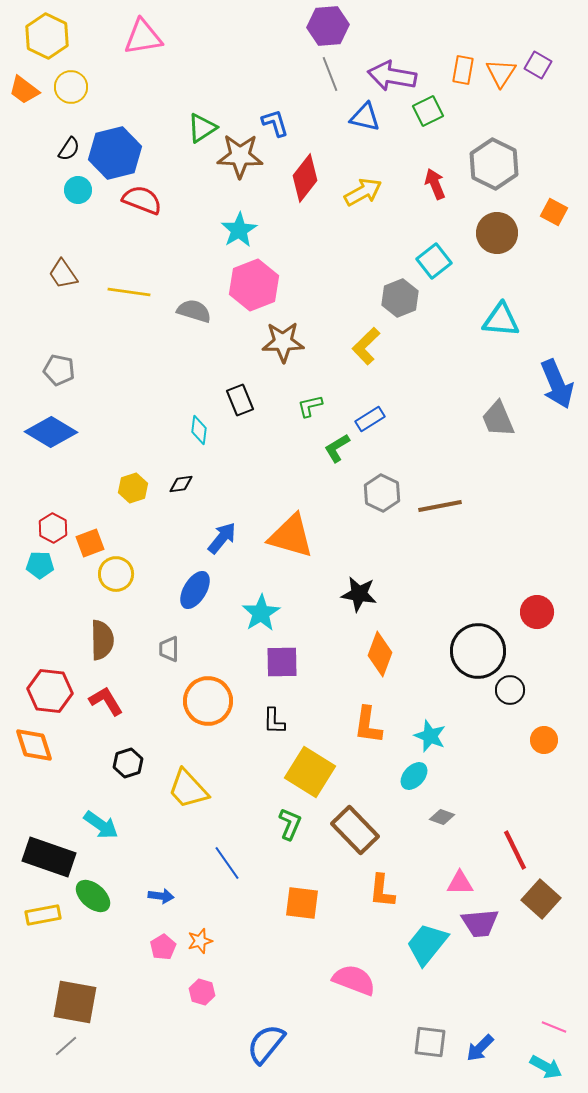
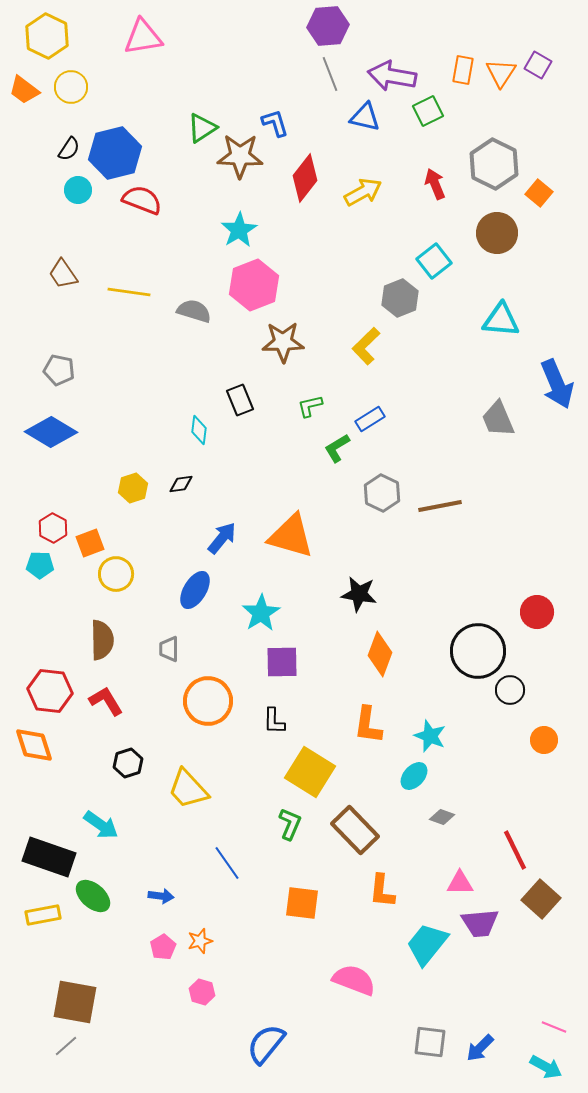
orange square at (554, 212): moved 15 px left, 19 px up; rotated 12 degrees clockwise
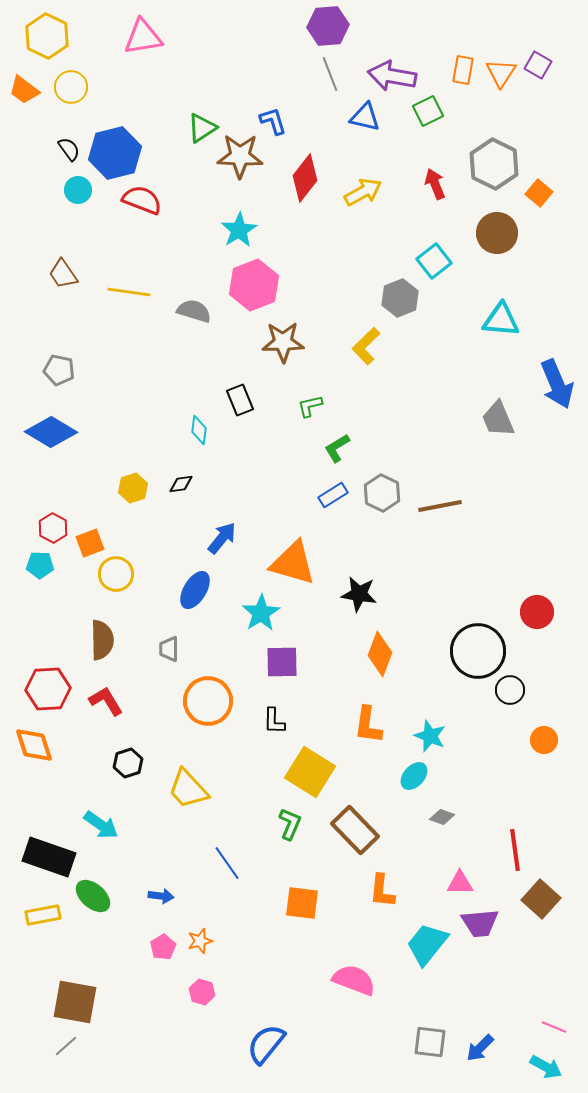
blue L-shape at (275, 123): moved 2 px left, 2 px up
black semicircle at (69, 149): rotated 70 degrees counterclockwise
blue rectangle at (370, 419): moved 37 px left, 76 px down
orange triangle at (291, 536): moved 2 px right, 27 px down
red hexagon at (50, 691): moved 2 px left, 2 px up; rotated 9 degrees counterclockwise
red line at (515, 850): rotated 18 degrees clockwise
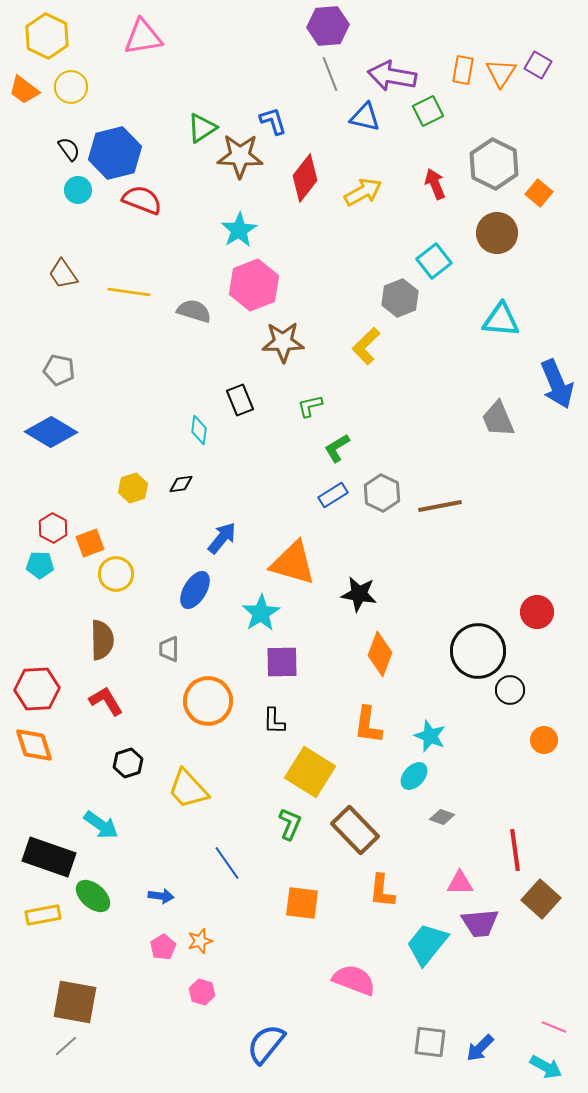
red hexagon at (48, 689): moved 11 px left
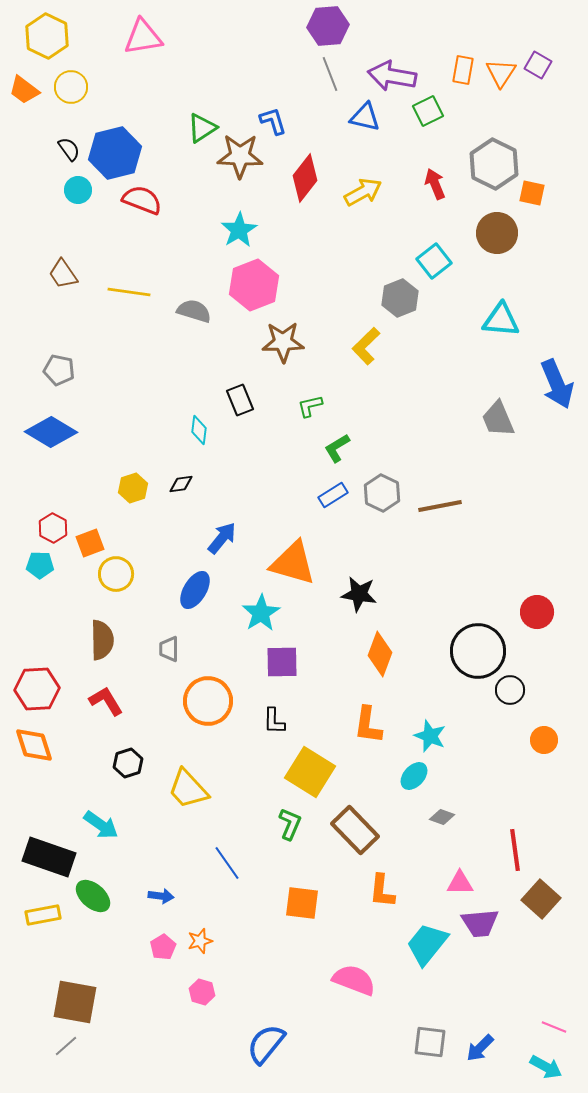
orange square at (539, 193): moved 7 px left; rotated 28 degrees counterclockwise
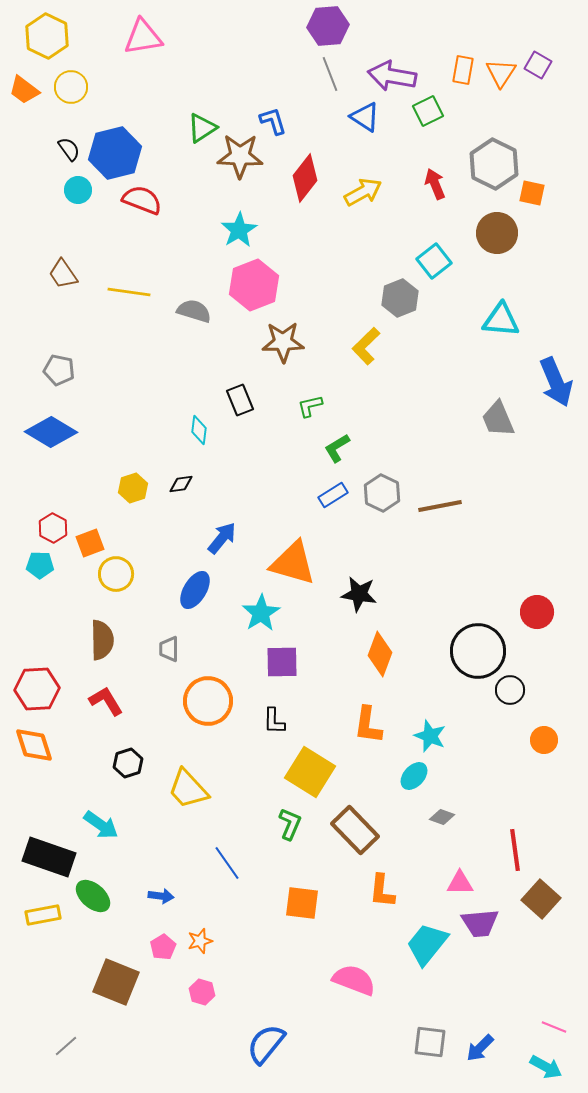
blue triangle at (365, 117): rotated 20 degrees clockwise
blue arrow at (557, 384): moved 1 px left, 2 px up
brown square at (75, 1002): moved 41 px right, 20 px up; rotated 12 degrees clockwise
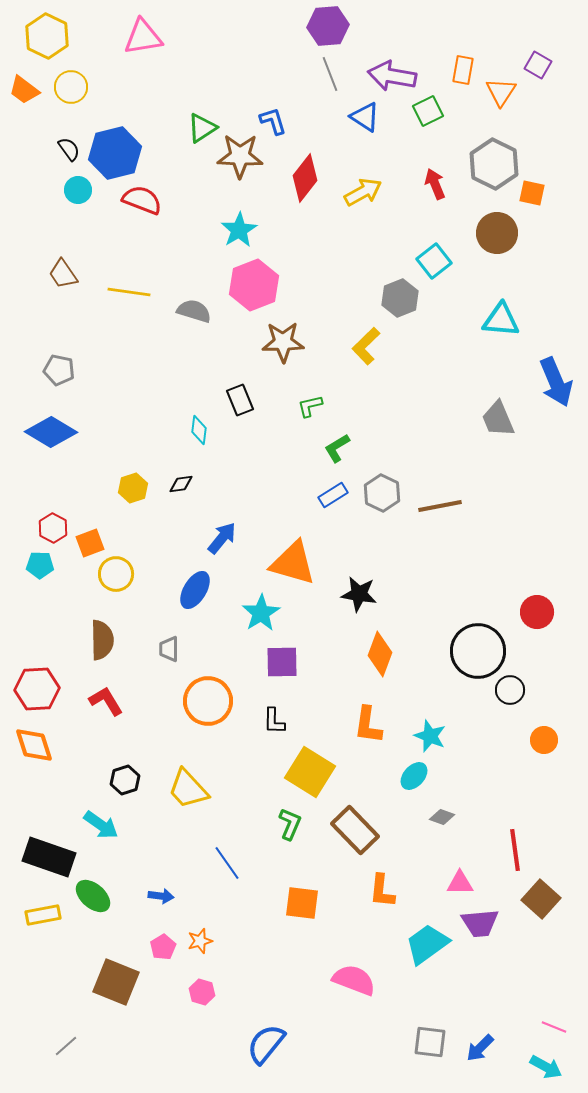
orange triangle at (501, 73): moved 19 px down
black hexagon at (128, 763): moved 3 px left, 17 px down
cyan trapezoid at (427, 944): rotated 15 degrees clockwise
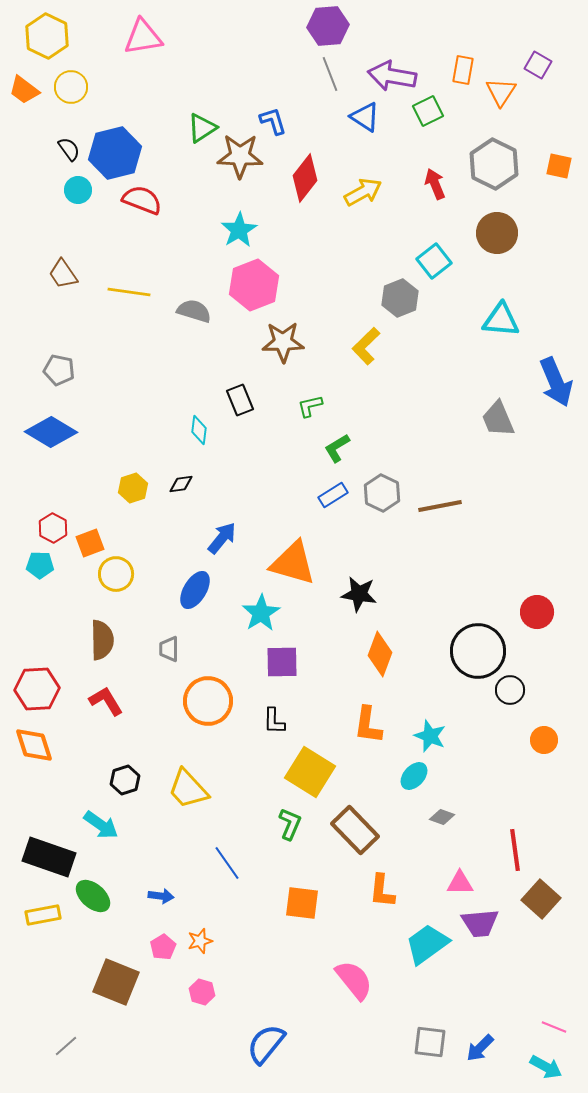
orange square at (532, 193): moved 27 px right, 27 px up
pink semicircle at (354, 980): rotated 30 degrees clockwise
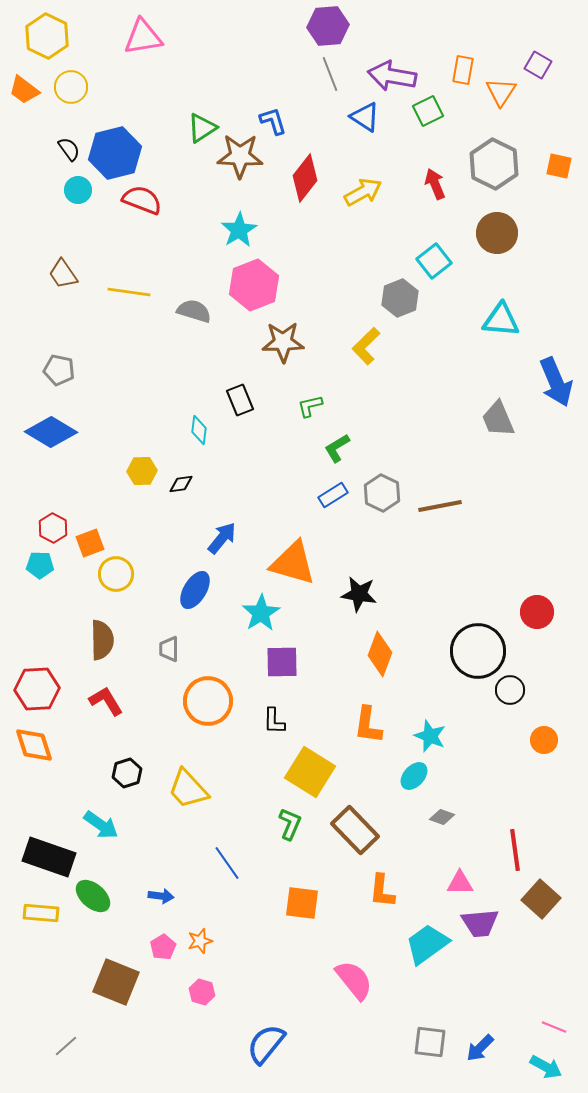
yellow hexagon at (133, 488): moved 9 px right, 17 px up; rotated 16 degrees clockwise
black hexagon at (125, 780): moved 2 px right, 7 px up
yellow rectangle at (43, 915): moved 2 px left, 2 px up; rotated 16 degrees clockwise
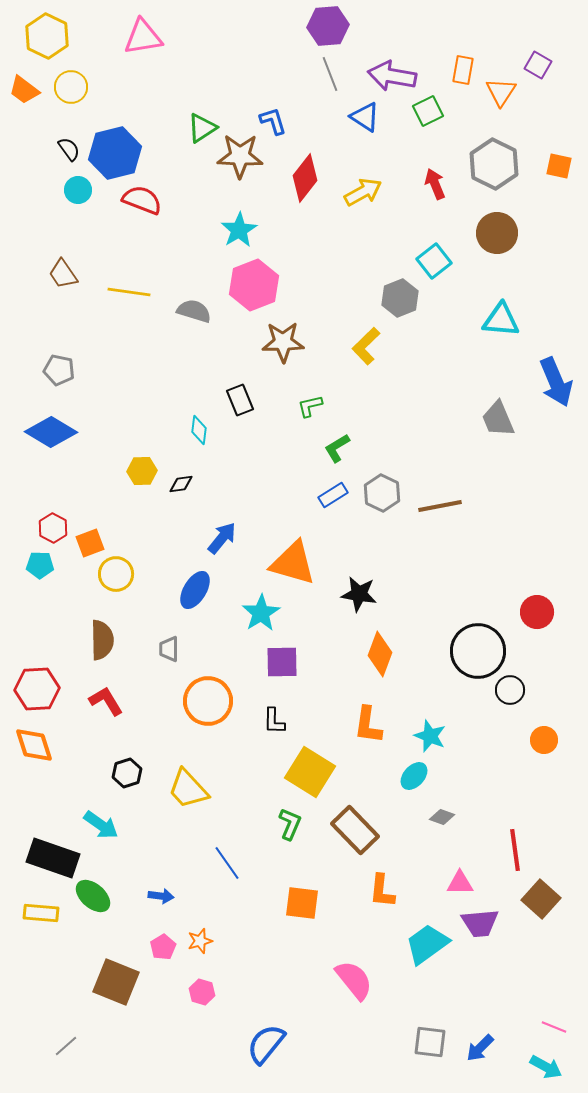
black rectangle at (49, 857): moved 4 px right, 1 px down
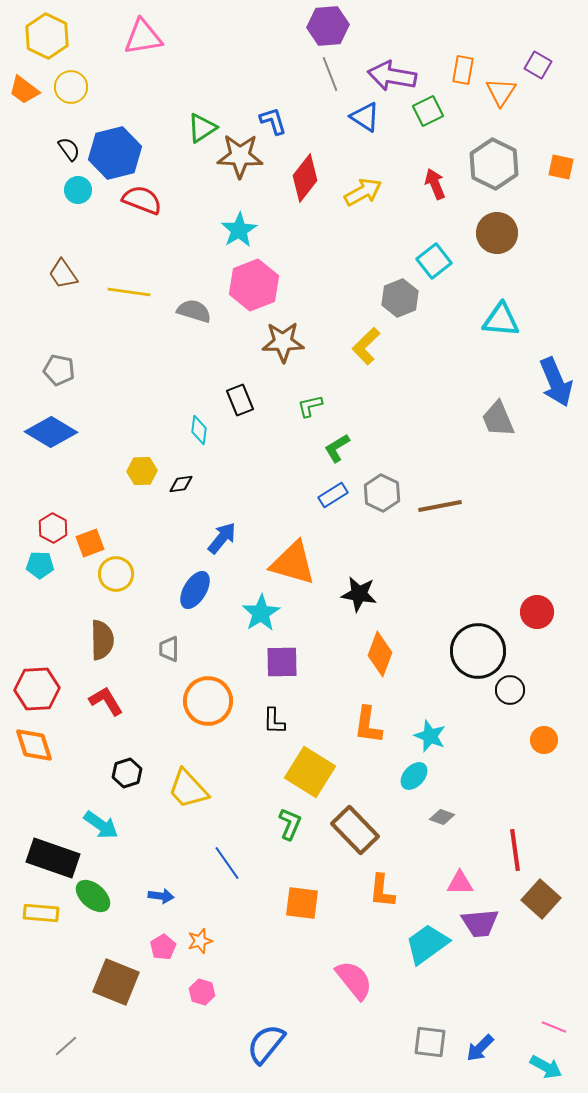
orange square at (559, 166): moved 2 px right, 1 px down
